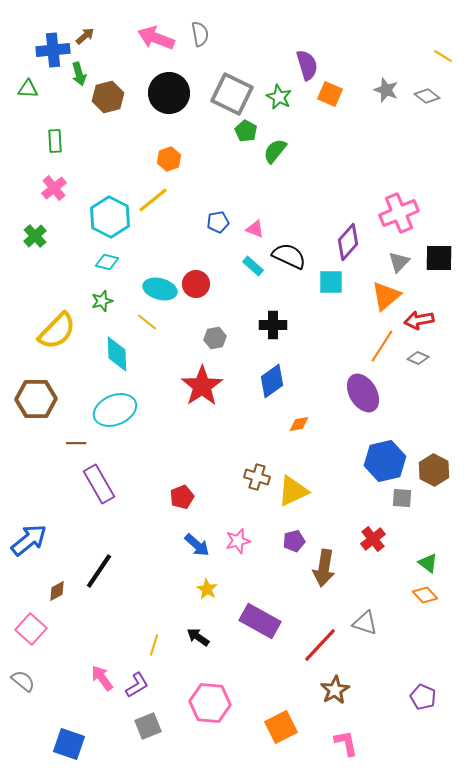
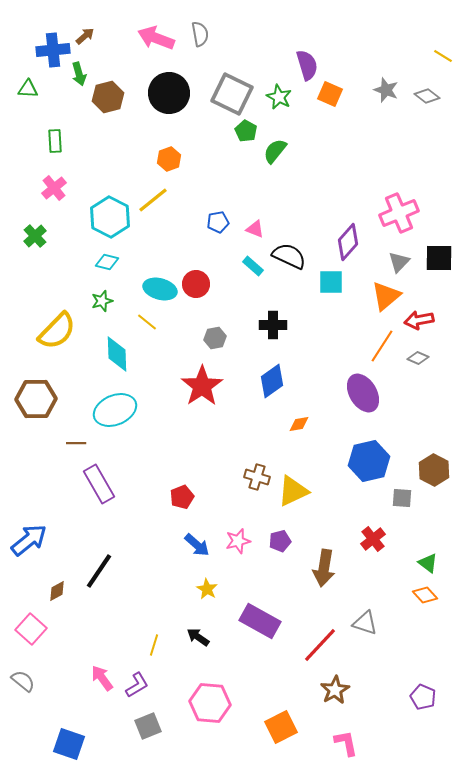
blue hexagon at (385, 461): moved 16 px left
purple pentagon at (294, 541): moved 14 px left
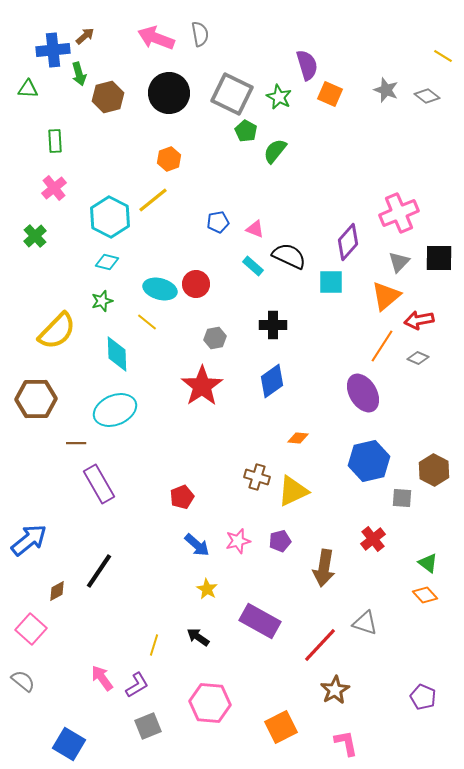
orange diamond at (299, 424): moved 1 px left, 14 px down; rotated 15 degrees clockwise
blue square at (69, 744): rotated 12 degrees clockwise
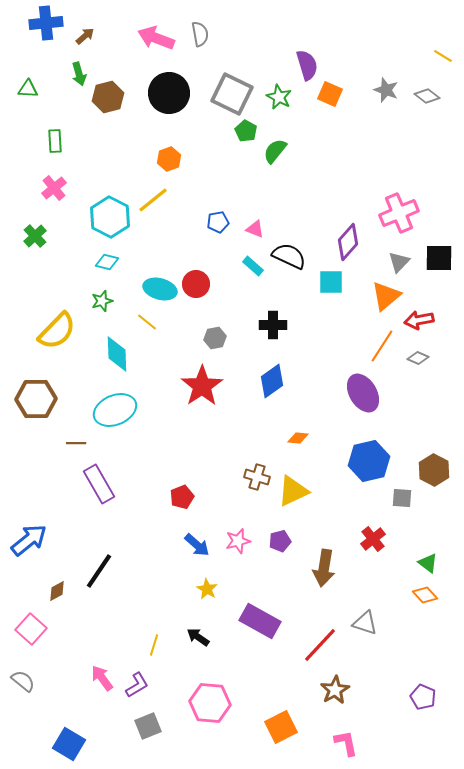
blue cross at (53, 50): moved 7 px left, 27 px up
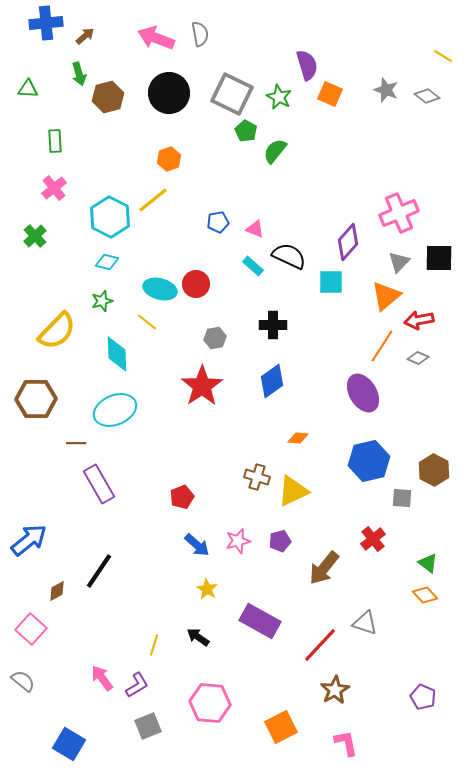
brown arrow at (324, 568): rotated 30 degrees clockwise
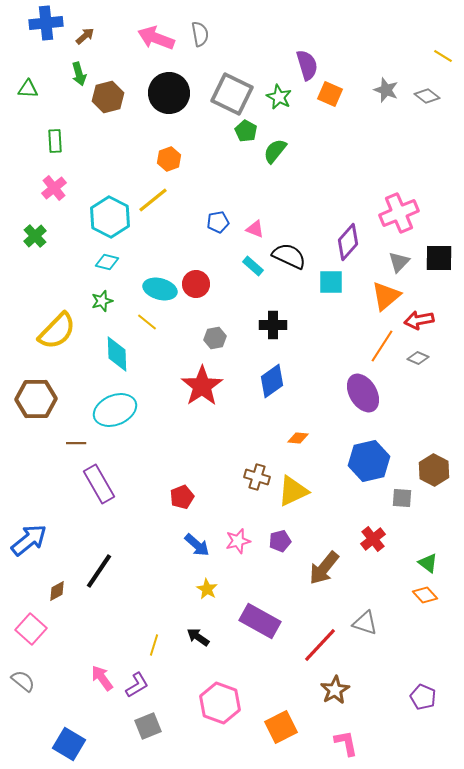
pink hexagon at (210, 703): moved 10 px right; rotated 15 degrees clockwise
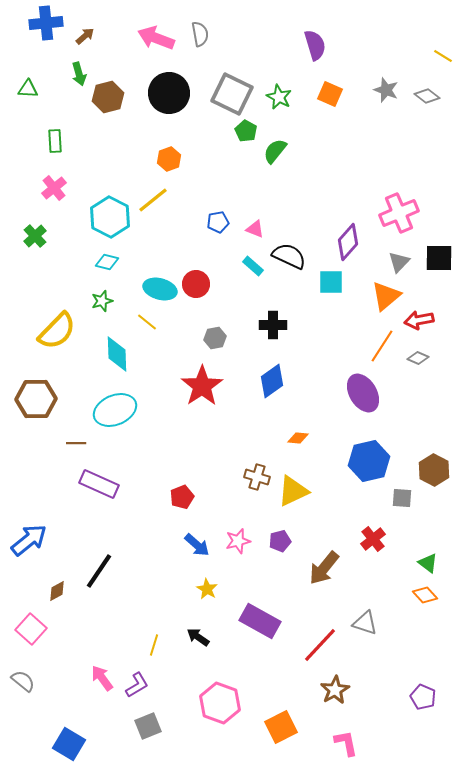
purple semicircle at (307, 65): moved 8 px right, 20 px up
purple rectangle at (99, 484): rotated 36 degrees counterclockwise
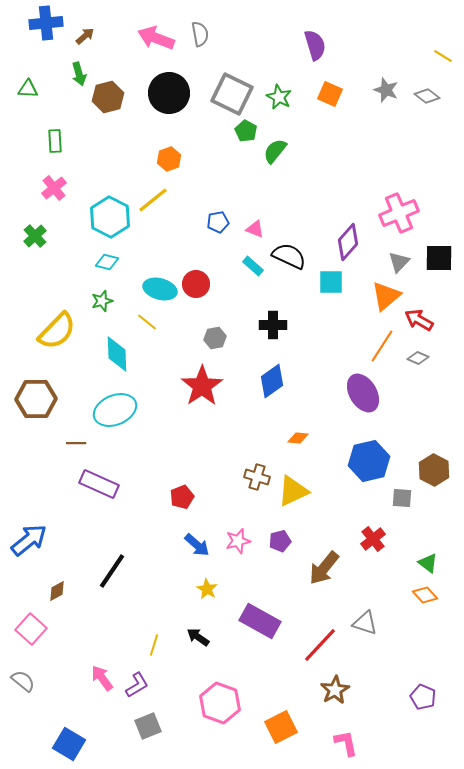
red arrow at (419, 320): rotated 40 degrees clockwise
black line at (99, 571): moved 13 px right
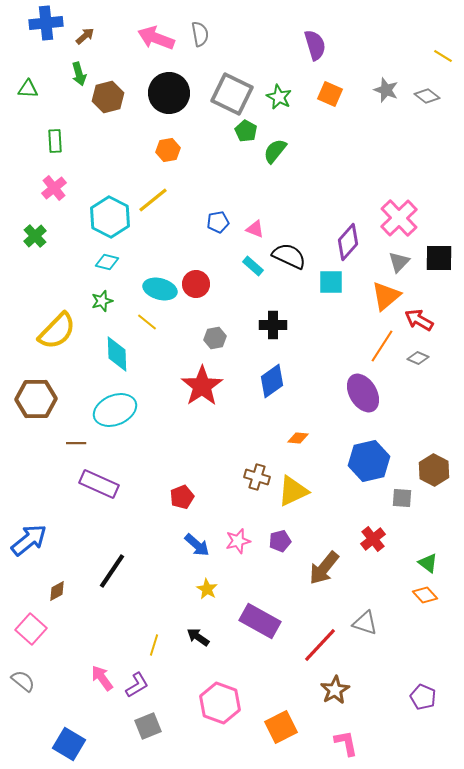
orange hexagon at (169, 159): moved 1 px left, 9 px up; rotated 10 degrees clockwise
pink cross at (399, 213): moved 5 px down; rotated 21 degrees counterclockwise
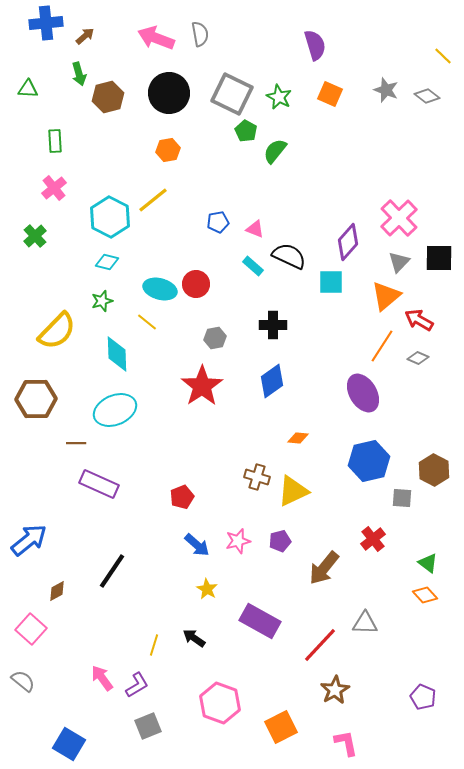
yellow line at (443, 56): rotated 12 degrees clockwise
gray triangle at (365, 623): rotated 16 degrees counterclockwise
black arrow at (198, 637): moved 4 px left, 1 px down
